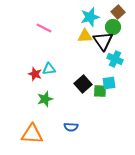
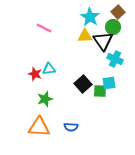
cyan star: rotated 24 degrees counterclockwise
orange triangle: moved 7 px right, 7 px up
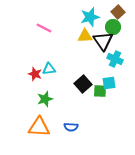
cyan star: rotated 24 degrees clockwise
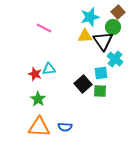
cyan cross: rotated 14 degrees clockwise
cyan square: moved 8 px left, 10 px up
green star: moved 7 px left; rotated 21 degrees counterclockwise
blue semicircle: moved 6 px left
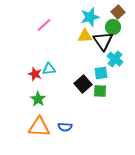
pink line: moved 3 px up; rotated 70 degrees counterclockwise
